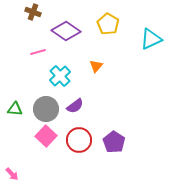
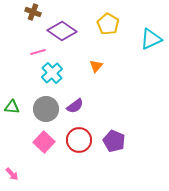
purple diamond: moved 4 px left
cyan cross: moved 8 px left, 3 px up
green triangle: moved 3 px left, 2 px up
pink square: moved 2 px left, 6 px down
purple pentagon: moved 1 px up; rotated 10 degrees counterclockwise
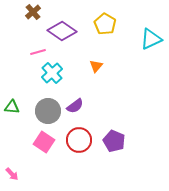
brown cross: rotated 28 degrees clockwise
yellow pentagon: moved 3 px left
gray circle: moved 2 px right, 2 px down
pink square: rotated 10 degrees counterclockwise
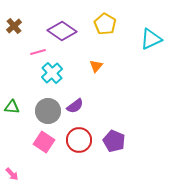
brown cross: moved 19 px left, 14 px down
